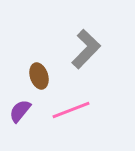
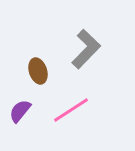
brown ellipse: moved 1 px left, 5 px up
pink line: rotated 12 degrees counterclockwise
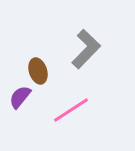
purple semicircle: moved 14 px up
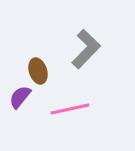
pink line: moved 1 px left, 1 px up; rotated 21 degrees clockwise
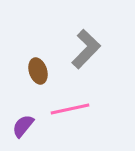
purple semicircle: moved 3 px right, 29 px down
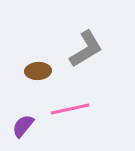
gray L-shape: rotated 15 degrees clockwise
brown ellipse: rotated 75 degrees counterclockwise
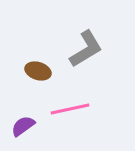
brown ellipse: rotated 20 degrees clockwise
purple semicircle: rotated 15 degrees clockwise
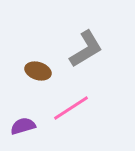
pink line: moved 1 px right, 1 px up; rotated 21 degrees counterclockwise
purple semicircle: rotated 20 degrees clockwise
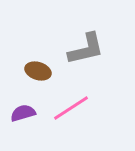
gray L-shape: rotated 18 degrees clockwise
purple semicircle: moved 13 px up
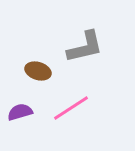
gray L-shape: moved 1 px left, 2 px up
purple semicircle: moved 3 px left, 1 px up
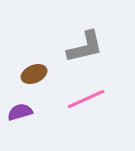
brown ellipse: moved 4 px left, 3 px down; rotated 40 degrees counterclockwise
pink line: moved 15 px right, 9 px up; rotated 9 degrees clockwise
